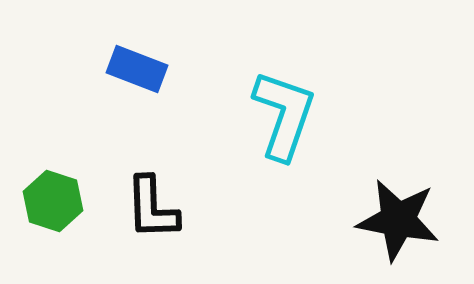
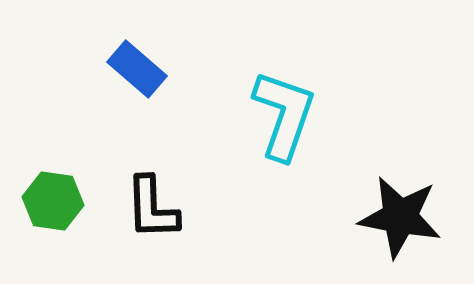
blue rectangle: rotated 20 degrees clockwise
green hexagon: rotated 10 degrees counterclockwise
black star: moved 2 px right, 3 px up
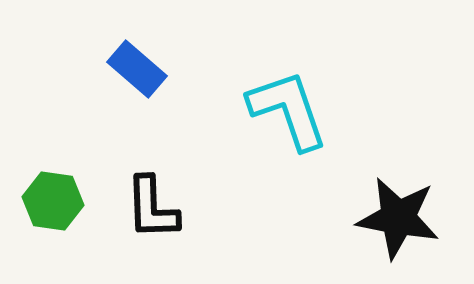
cyan L-shape: moved 4 px right, 5 px up; rotated 38 degrees counterclockwise
black star: moved 2 px left, 1 px down
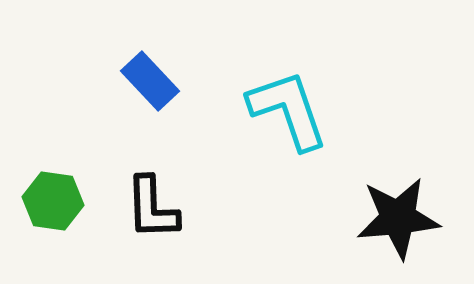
blue rectangle: moved 13 px right, 12 px down; rotated 6 degrees clockwise
black star: rotated 16 degrees counterclockwise
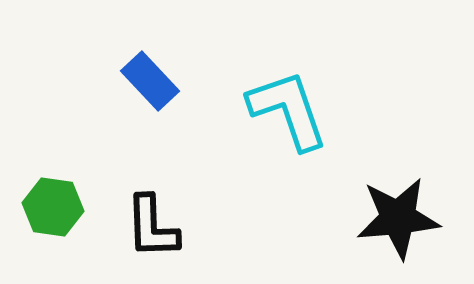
green hexagon: moved 6 px down
black L-shape: moved 19 px down
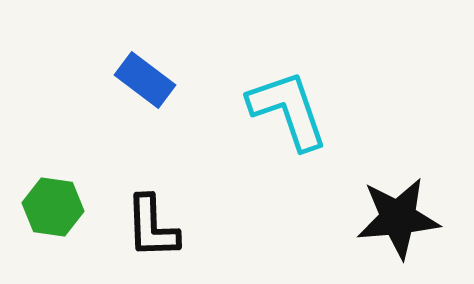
blue rectangle: moved 5 px left, 1 px up; rotated 10 degrees counterclockwise
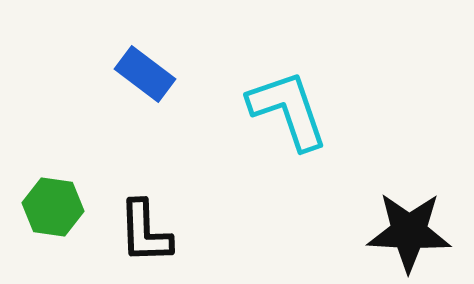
blue rectangle: moved 6 px up
black star: moved 11 px right, 14 px down; rotated 8 degrees clockwise
black L-shape: moved 7 px left, 5 px down
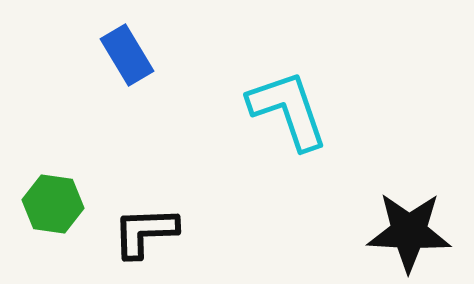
blue rectangle: moved 18 px left, 19 px up; rotated 22 degrees clockwise
green hexagon: moved 3 px up
black L-shape: rotated 90 degrees clockwise
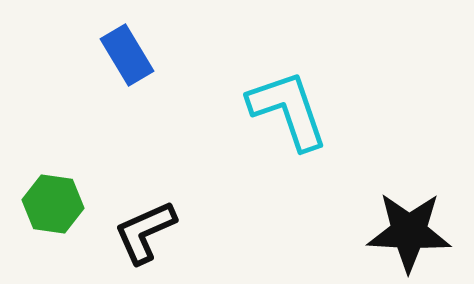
black L-shape: rotated 22 degrees counterclockwise
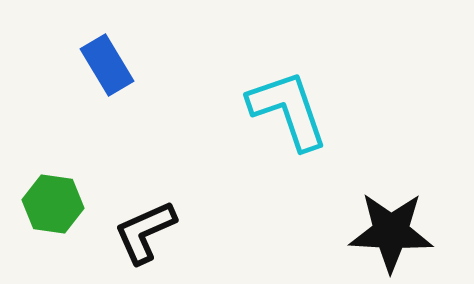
blue rectangle: moved 20 px left, 10 px down
black star: moved 18 px left
